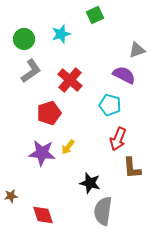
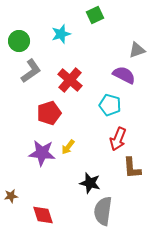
green circle: moved 5 px left, 2 px down
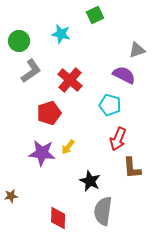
cyan star: rotated 30 degrees clockwise
black star: moved 2 px up; rotated 10 degrees clockwise
red diamond: moved 15 px right, 3 px down; rotated 20 degrees clockwise
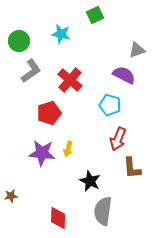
yellow arrow: moved 2 px down; rotated 21 degrees counterclockwise
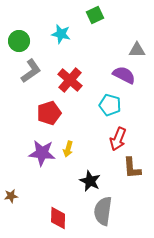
gray triangle: rotated 18 degrees clockwise
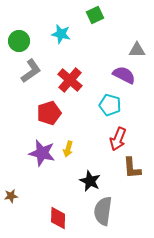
purple star: rotated 8 degrees clockwise
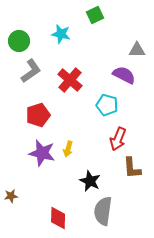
cyan pentagon: moved 3 px left
red pentagon: moved 11 px left, 2 px down
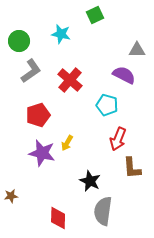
yellow arrow: moved 1 px left, 6 px up; rotated 14 degrees clockwise
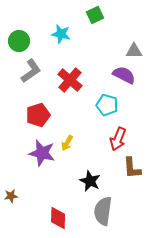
gray triangle: moved 3 px left, 1 px down
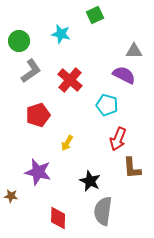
purple star: moved 4 px left, 19 px down
brown star: rotated 16 degrees clockwise
